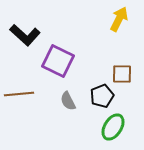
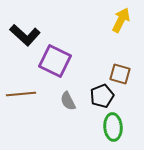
yellow arrow: moved 2 px right, 1 px down
purple square: moved 3 px left
brown square: moved 2 px left; rotated 15 degrees clockwise
brown line: moved 2 px right
green ellipse: rotated 36 degrees counterclockwise
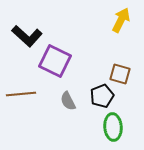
black L-shape: moved 2 px right, 1 px down
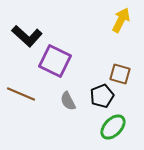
brown line: rotated 28 degrees clockwise
green ellipse: rotated 48 degrees clockwise
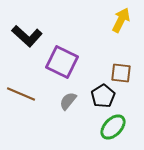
purple square: moved 7 px right, 1 px down
brown square: moved 1 px right, 1 px up; rotated 10 degrees counterclockwise
black pentagon: moved 1 px right; rotated 10 degrees counterclockwise
gray semicircle: rotated 66 degrees clockwise
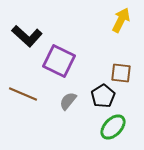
purple square: moved 3 px left, 1 px up
brown line: moved 2 px right
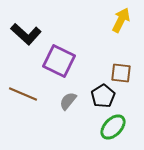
black L-shape: moved 1 px left, 2 px up
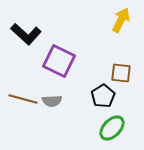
brown line: moved 5 px down; rotated 8 degrees counterclockwise
gray semicircle: moved 16 px left; rotated 132 degrees counterclockwise
green ellipse: moved 1 px left, 1 px down
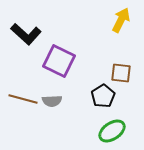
green ellipse: moved 3 px down; rotated 12 degrees clockwise
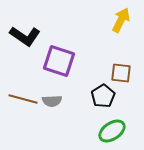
black L-shape: moved 1 px left, 2 px down; rotated 8 degrees counterclockwise
purple square: rotated 8 degrees counterclockwise
